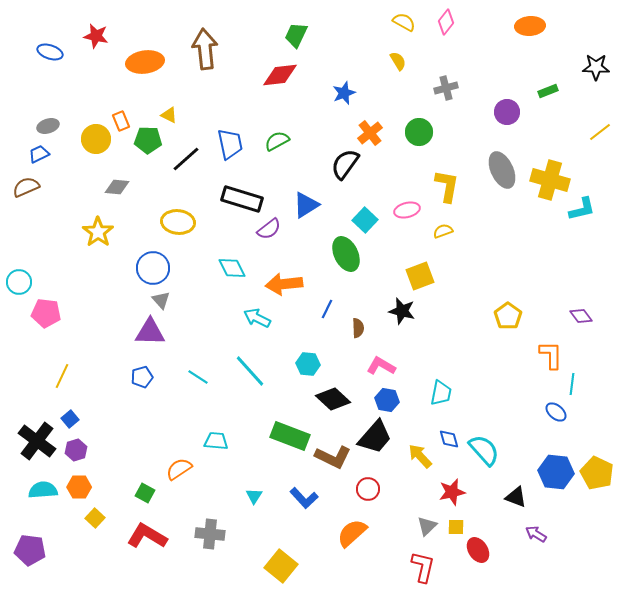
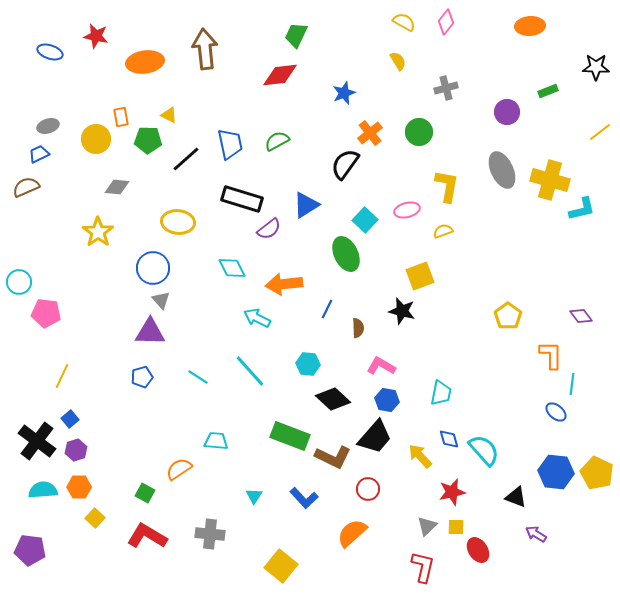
orange rectangle at (121, 121): moved 4 px up; rotated 12 degrees clockwise
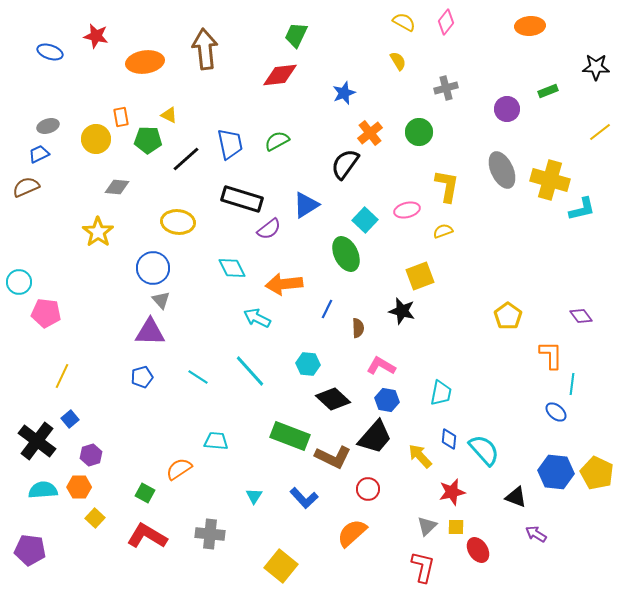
purple circle at (507, 112): moved 3 px up
blue diamond at (449, 439): rotated 20 degrees clockwise
purple hexagon at (76, 450): moved 15 px right, 5 px down
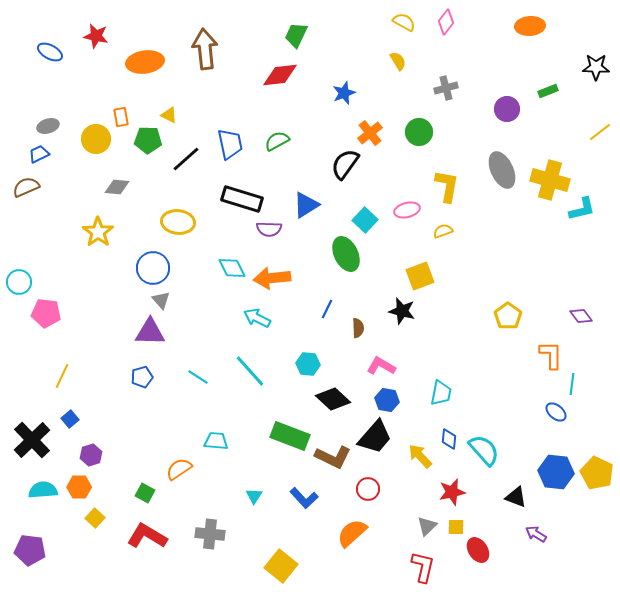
blue ellipse at (50, 52): rotated 10 degrees clockwise
purple semicircle at (269, 229): rotated 40 degrees clockwise
orange arrow at (284, 284): moved 12 px left, 6 px up
black cross at (37, 441): moved 5 px left, 1 px up; rotated 9 degrees clockwise
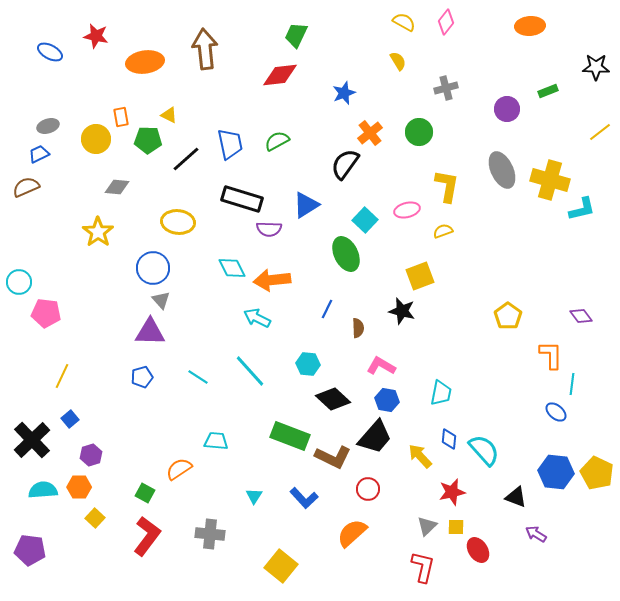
orange arrow at (272, 278): moved 2 px down
red L-shape at (147, 536): rotated 96 degrees clockwise
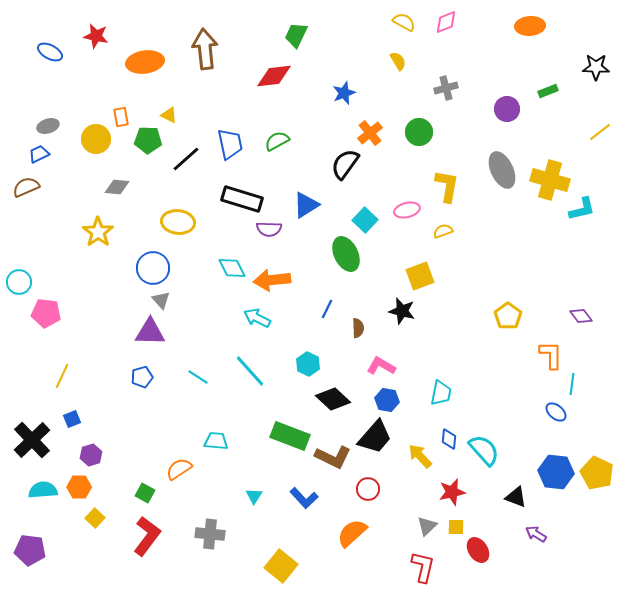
pink diamond at (446, 22): rotated 30 degrees clockwise
red diamond at (280, 75): moved 6 px left, 1 px down
cyan hexagon at (308, 364): rotated 20 degrees clockwise
blue square at (70, 419): moved 2 px right; rotated 18 degrees clockwise
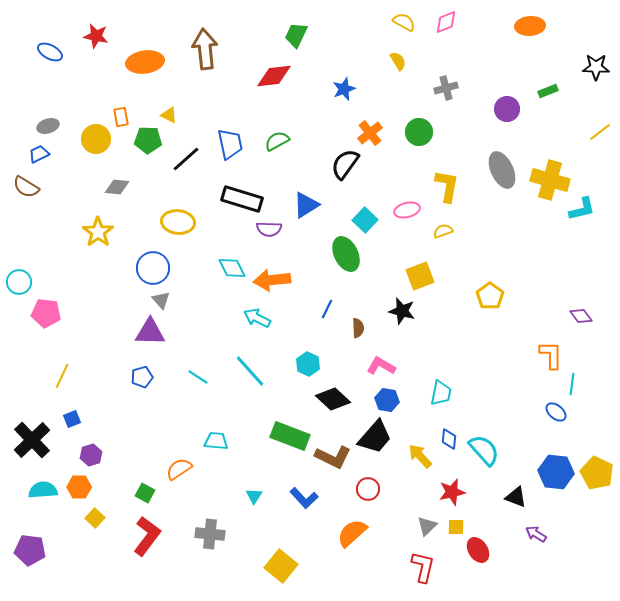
blue star at (344, 93): moved 4 px up
brown semicircle at (26, 187): rotated 124 degrees counterclockwise
yellow pentagon at (508, 316): moved 18 px left, 20 px up
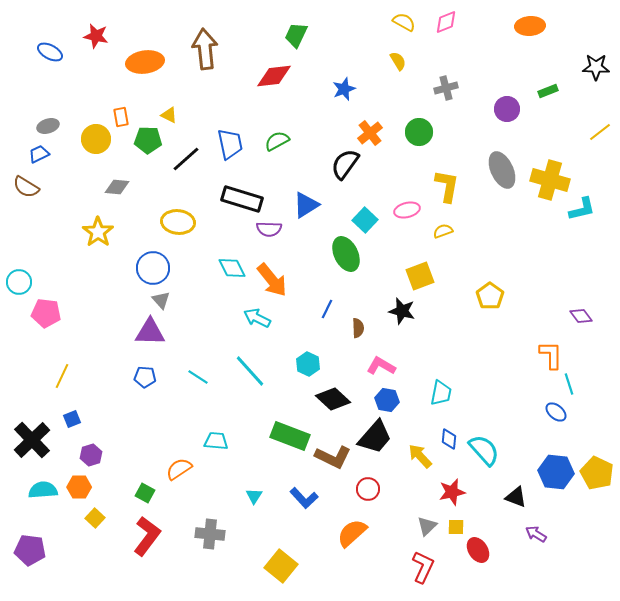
orange arrow at (272, 280): rotated 123 degrees counterclockwise
blue pentagon at (142, 377): moved 3 px right; rotated 20 degrees clockwise
cyan line at (572, 384): moved 3 px left; rotated 25 degrees counterclockwise
red L-shape at (423, 567): rotated 12 degrees clockwise
